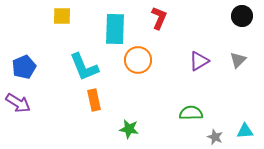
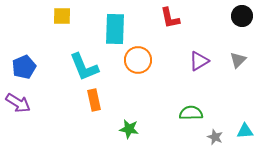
red L-shape: moved 11 px right; rotated 145 degrees clockwise
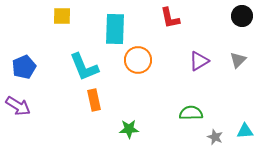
purple arrow: moved 3 px down
green star: rotated 12 degrees counterclockwise
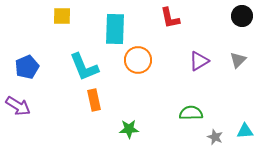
blue pentagon: moved 3 px right
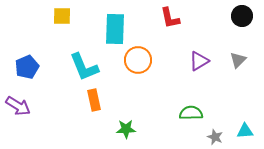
green star: moved 3 px left
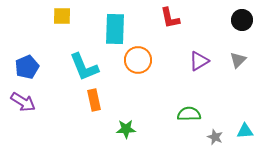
black circle: moved 4 px down
purple arrow: moved 5 px right, 4 px up
green semicircle: moved 2 px left, 1 px down
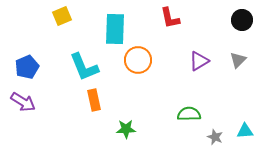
yellow square: rotated 24 degrees counterclockwise
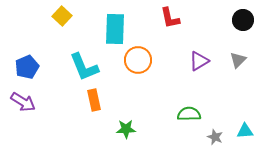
yellow square: rotated 24 degrees counterclockwise
black circle: moved 1 px right
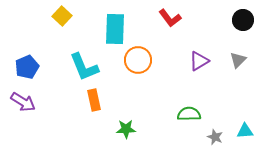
red L-shape: rotated 25 degrees counterclockwise
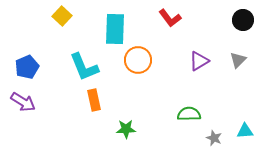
gray star: moved 1 px left, 1 px down
